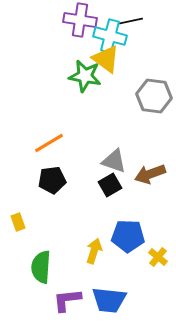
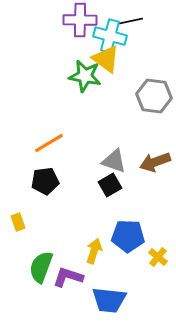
purple cross: rotated 8 degrees counterclockwise
brown arrow: moved 5 px right, 12 px up
black pentagon: moved 7 px left, 1 px down
green semicircle: rotated 16 degrees clockwise
purple L-shape: moved 1 px right, 23 px up; rotated 24 degrees clockwise
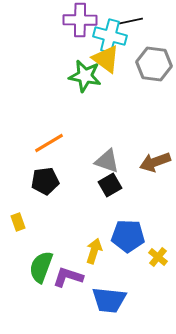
gray hexagon: moved 32 px up
gray triangle: moved 7 px left
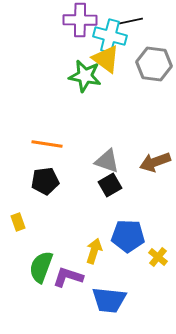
orange line: moved 2 px left, 1 px down; rotated 40 degrees clockwise
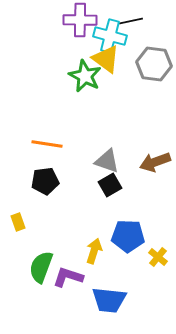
green star: rotated 16 degrees clockwise
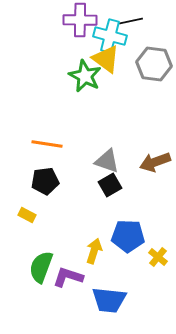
yellow rectangle: moved 9 px right, 7 px up; rotated 42 degrees counterclockwise
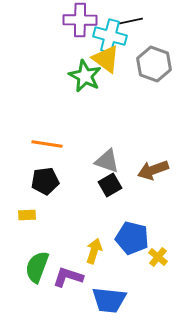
gray hexagon: rotated 12 degrees clockwise
brown arrow: moved 2 px left, 8 px down
yellow rectangle: rotated 30 degrees counterclockwise
blue pentagon: moved 4 px right, 2 px down; rotated 12 degrees clockwise
green semicircle: moved 4 px left
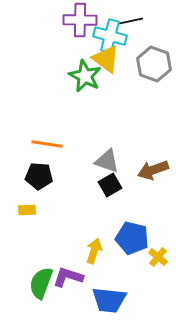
black pentagon: moved 6 px left, 5 px up; rotated 12 degrees clockwise
yellow rectangle: moved 5 px up
green semicircle: moved 4 px right, 16 px down
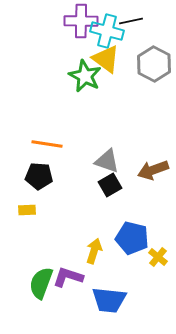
purple cross: moved 1 px right, 1 px down
cyan cross: moved 3 px left, 5 px up
gray hexagon: rotated 8 degrees clockwise
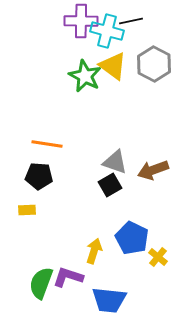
yellow triangle: moved 7 px right, 7 px down
gray triangle: moved 8 px right, 1 px down
blue pentagon: rotated 12 degrees clockwise
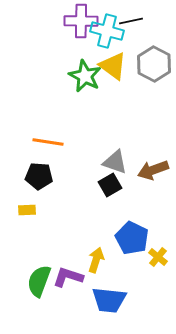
orange line: moved 1 px right, 2 px up
yellow arrow: moved 2 px right, 9 px down
green semicircle: moved 2 px left, 2 px up
